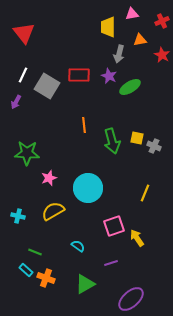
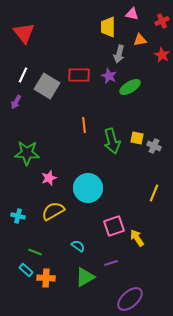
pink triangle: rotated 24 degrees clockwise
yellow line: moved 9 px right
orange cross: rotated 18 degrees counterclockwise
green triangle: moved 7 px up
purple ellipse: moved 1 px left
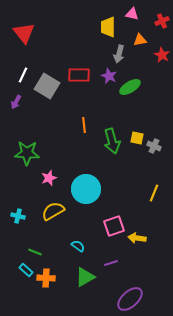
cyan circle: moved 2 px left, 1 px down
yellow arrow: rotated 48 degrees counterclockwise
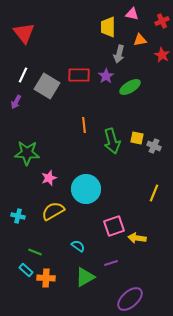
purple star: moved 3 px left; rotated 14 degrees clockwise
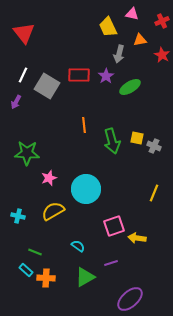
yellow trapezoid: rotated 25 degrees counterclockwise
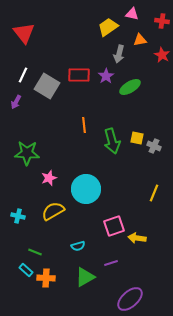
red cross: rotated 32 degrees clockwise
yellow trapezoid: rotated 80 degrees clockwise
cyan semicircle: rotated 128 degrees clockwise
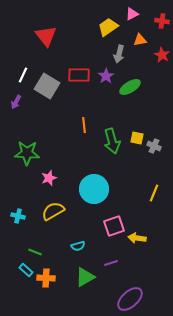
pink triangle: rotated 40 degrees counterclockwise
red triangle: moved 22 px right, 3 px down
cyan circle: moved 8 px right
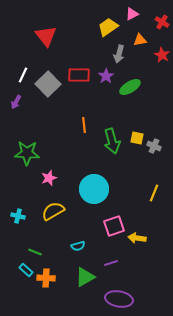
red cross: moved 1 px down; rotated 24 degrees clockwise
gray square: moved 1 px right, 2 px up; rotated 15 degrees clockwise
purple ellipse: moved 11 px left; rotated 52 degrees clockwise
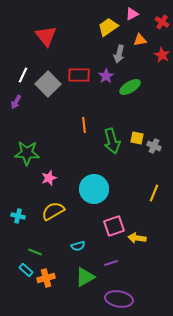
orange cross: rotated 18 degrees counterclockwise
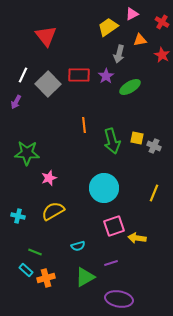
cyan circle: moved 10 px right, 1 px up
